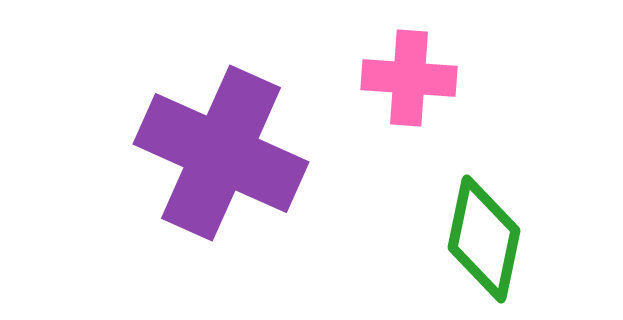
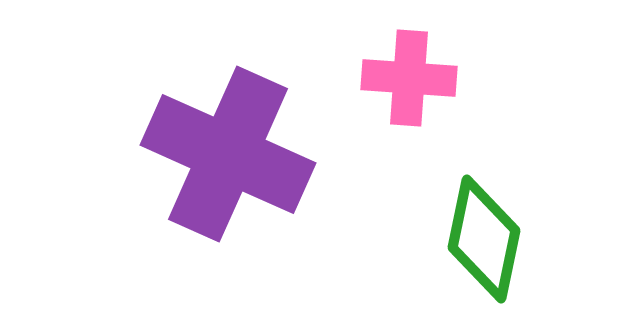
purple cross: moved 7 px right, 1 px down
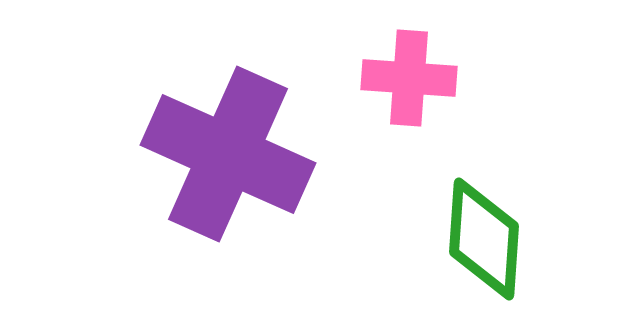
green diamond: rotated 8 degrees counterclockwise
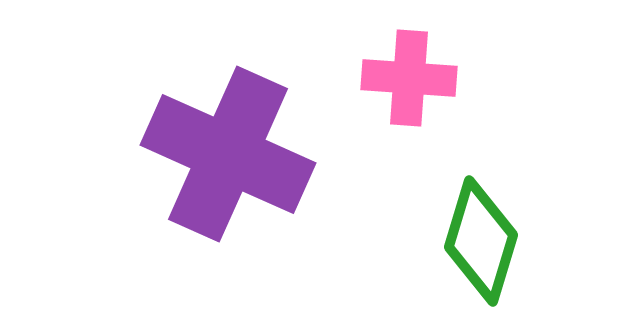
green diamond: moved 3 px left, 2 px down; rotated 13 degrees clockwise
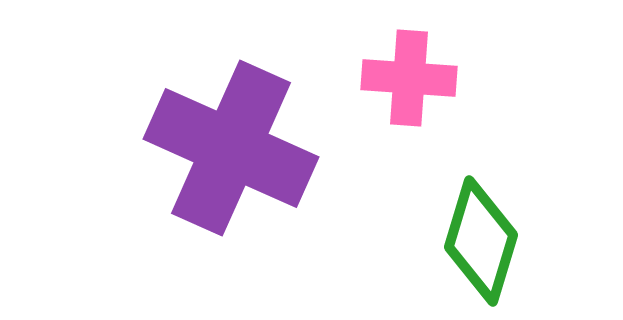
purple cross: moved 3 px right, 6 px up
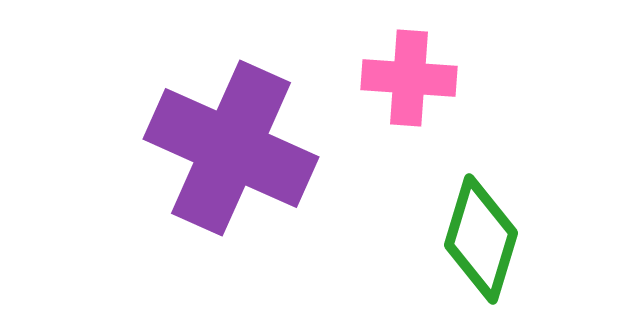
green diamond: moved 2 px up
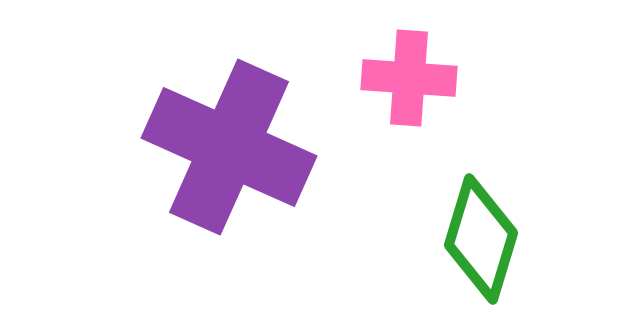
purple cross: moved 2 px left, 1 px up
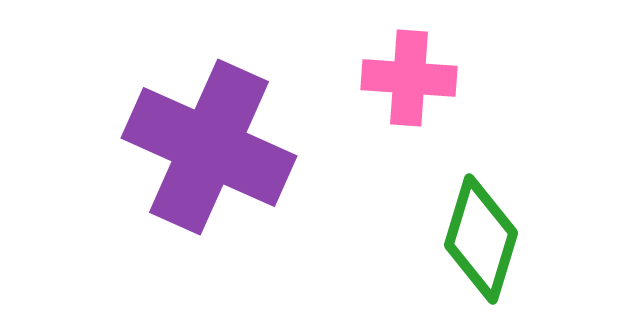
purple cross: moved 20 px left
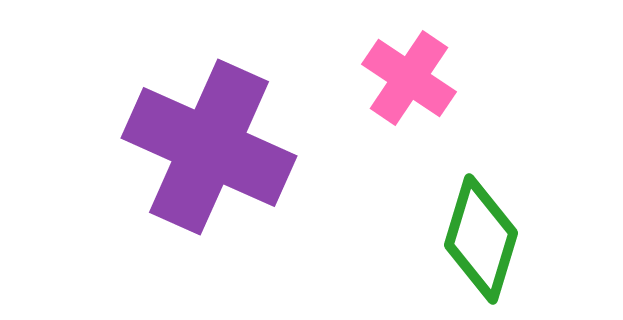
pink cross: rotated 30 degrees clockwise
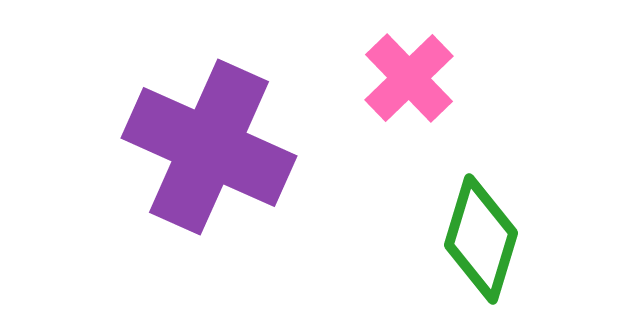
pink cross: rotated 12 degrees clockwise
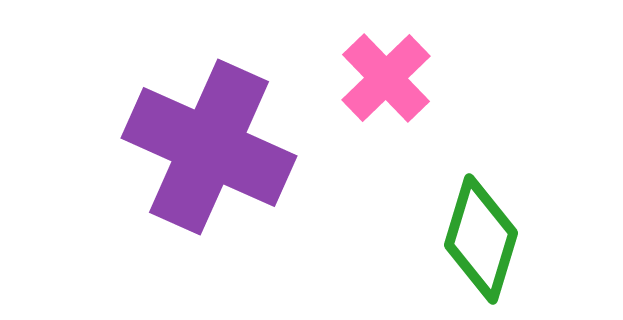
pink cross: moved 23 px left
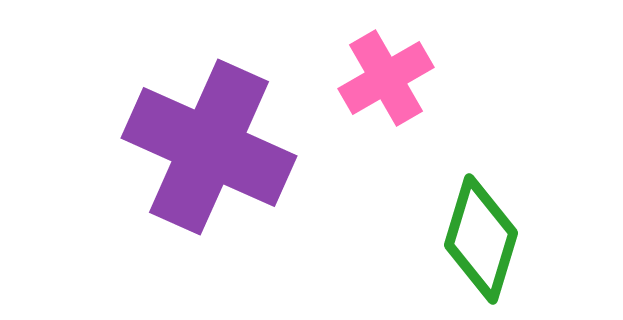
pink cross: rotated 14 degrees clockwise
